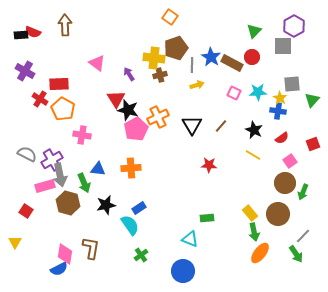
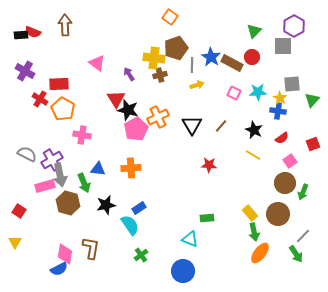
red square at (26, 211): moved 7 px left
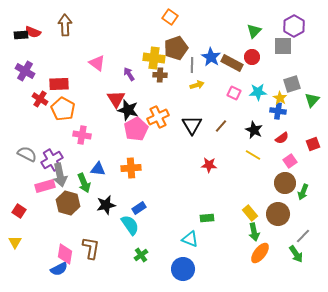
brown cross at (160, 75): rotated 16 degrees clockwise
gray square at (292, 84): rotated 12 degrees counterclockwise
blue circle at (183, 271): moved 2 px up
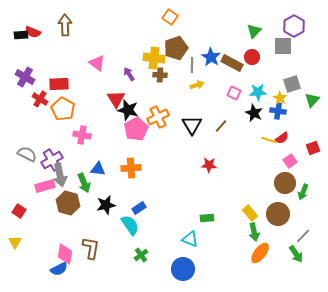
purple cross at (25, 71): moved 6 px down
black star at (254, 130): moved 17 px up
red square at (313, 144): moved 4 px down
yellow line at (253, 155): moved 16 px right, 15 px up; rotated 14 degrees counterclockwise
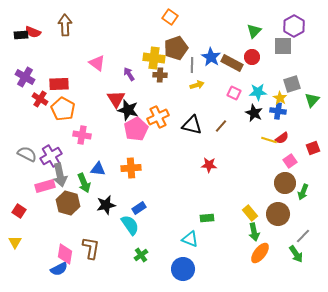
black triangle at (192, 125): rotated 45 degrees counterclockwise
purple cross at (52, 160): moved 1 px left, 4 px up
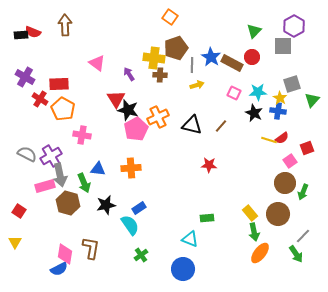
red square at (313, 148): moved 6 px left
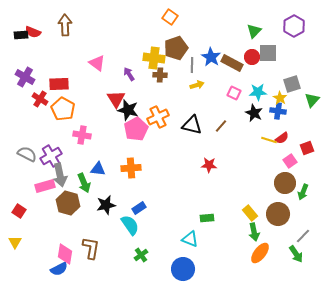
gray square at (283, 46): moved 15 px left, 7 px down
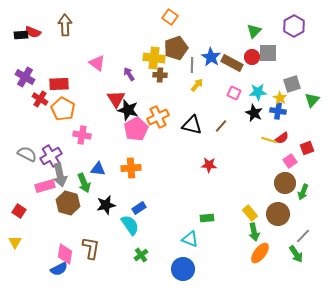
yellow arrow at (197, 85): rotated 32 degrees counterclockwise
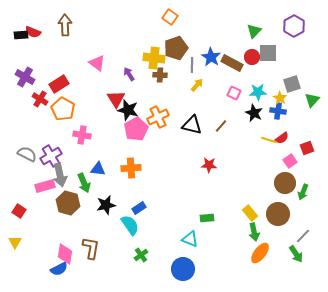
red rectangle at (59, 84): rotated 30 degrees counterclockwise
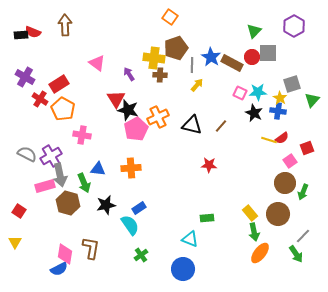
pink square at (234, 93): moved 6 px right
